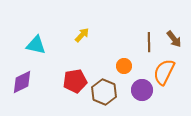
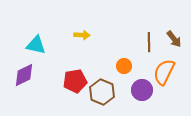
yellow arrow: rotated 49 degrees clockwise
purple diamond: moved 2 px right, 7 px up
brown hexagon: moved 2 px left
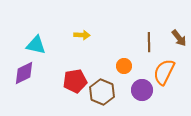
brown arrow: moved 5 px right, 1 px up
purple diamond: moved 2 px up
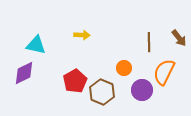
orange circle: moved 2 px down
red pentagon: rotated 20 degrees counterclockwise
